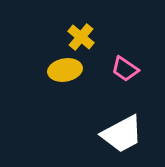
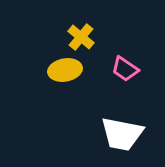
white trapezoid: rotated 39 degrees clockwise
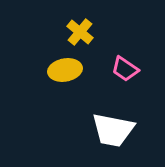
yellow cross: moved 1 px left, 5 px up
white trapezoid: moved 9 px left, 4 px up
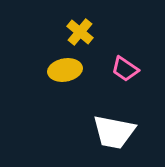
white trapezoid: moved 1 px right, 2 px down
